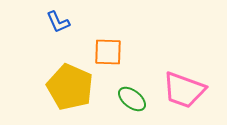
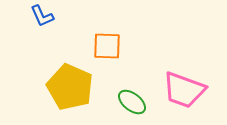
blue L-shape: moved 16 px left, 6 px up
orange square: moved 1 px left, 6 px up
green ellipse: moved 3 px down
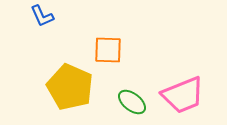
orange square: moved 1 px right, 4 px down
pink trapezoid: moved 1 px left, 5 px down; rotated 42 degrees counterclockwise
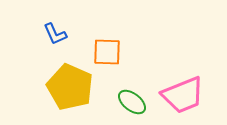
blue L-shape: moved 13 px right, 18 px down
orange square: moved 1 px left, 2 px down
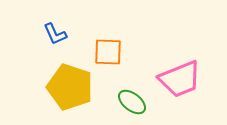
orange square: moved 1 px right
yellow pentagon: rotated 6 degrees counterclockwise
pink trapezoid: moved 3 px left, 16 px up
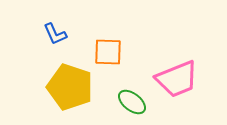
pink trapezoid: moved 3 px left
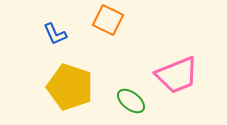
orange square: moved 32 px up; rotated 24 degrees clockwise
pink trapezoid: moved 4 px up
green ellipse: moved 1 px left, 1 px up
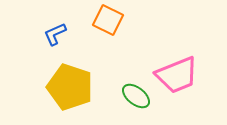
blue L-shape: rotated 90 degrees clockwise
green ellipse: moved 5 px right, 5 px up
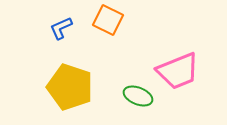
blue L-shape: moved 6 px right, 6 px up
pink trapezoid: moved 1 px right, 4 px up
green ellipse: moved 2 px right; rotated 16 degrees counterclockwise
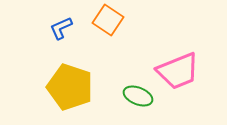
orange square: rotated 8 degrees clockwise
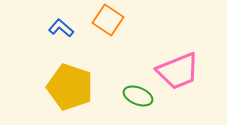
blue L-shape: rotated 65 degrees clockwise
